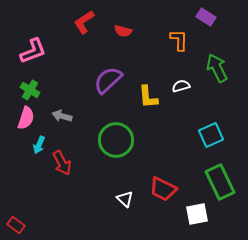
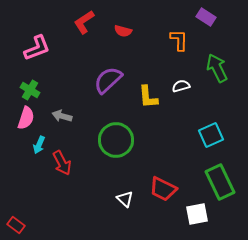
pink L-shape: moved 4 px right, 3 px up
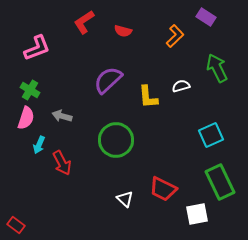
orange L-shape: moved 4 px left, 4 px up; rotated 45 degrees clockwise
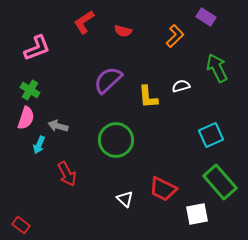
gray arrow: moved 4 px left, 10 px down
red arrow: moved 5 px right, 11 px down
green rectangle: rotated 16 degrees counterclockwise
red rectangle: moved 5 px right
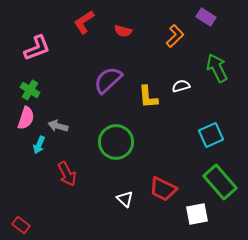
green circle: moved 2 px down
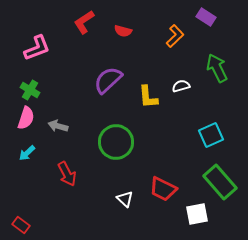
cyan arrow: moved 12 px left, 8 px down; rotated 24 degrees clockwise
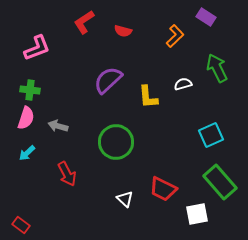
white semicircle: moved 2 px right, 2 px up
green cross: rotated 24 degrees counterclockwise
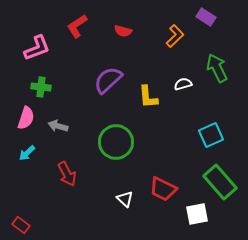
red L-shape: moved 7 px left, 4 px down
green cross: moved 11 px right, 3 px up
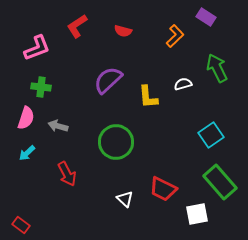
cyan square: rotated 10 degrees counterclockwise
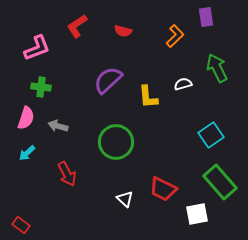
purple rectangle: rotated 48 degrees clockwise
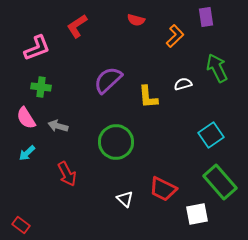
red semicircle: moved 13 px right, 11 px up
pink semicircle: rotated 130 degrees clockwise
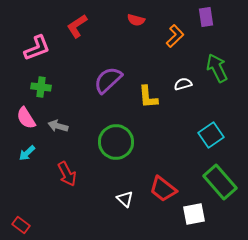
red trapezoid: rotated 12 degrees clockwise
white square: moved 3 px left
